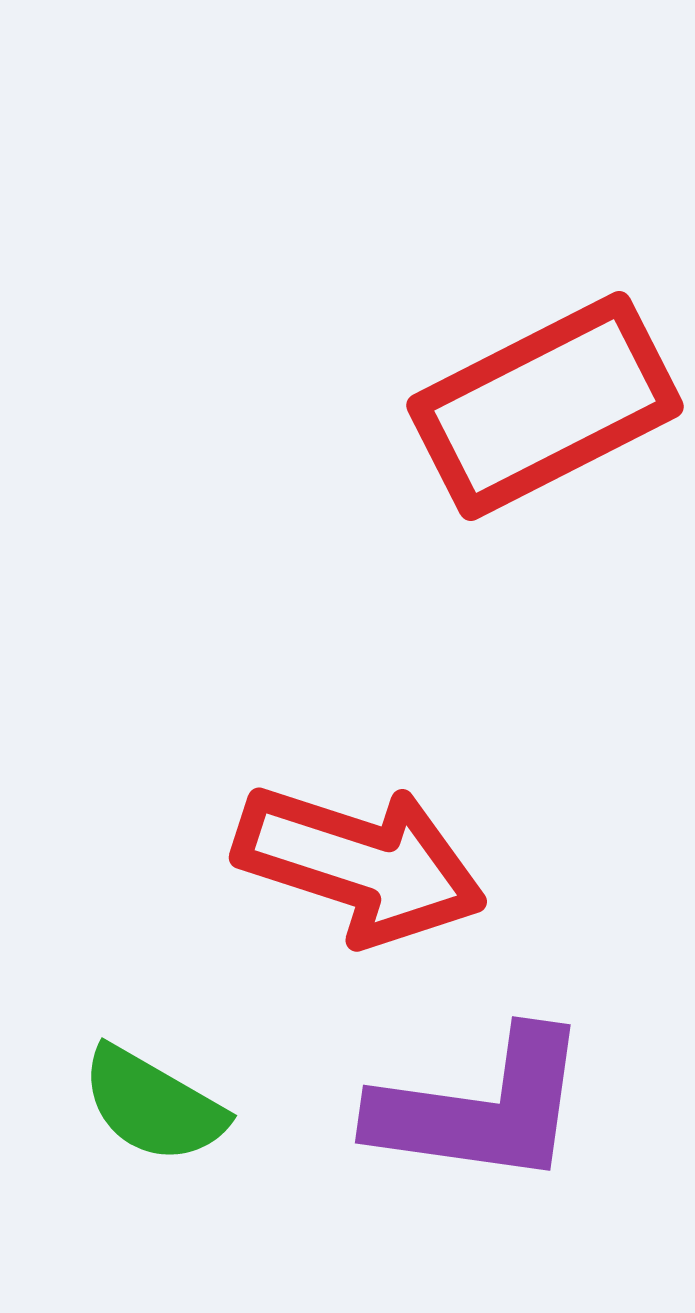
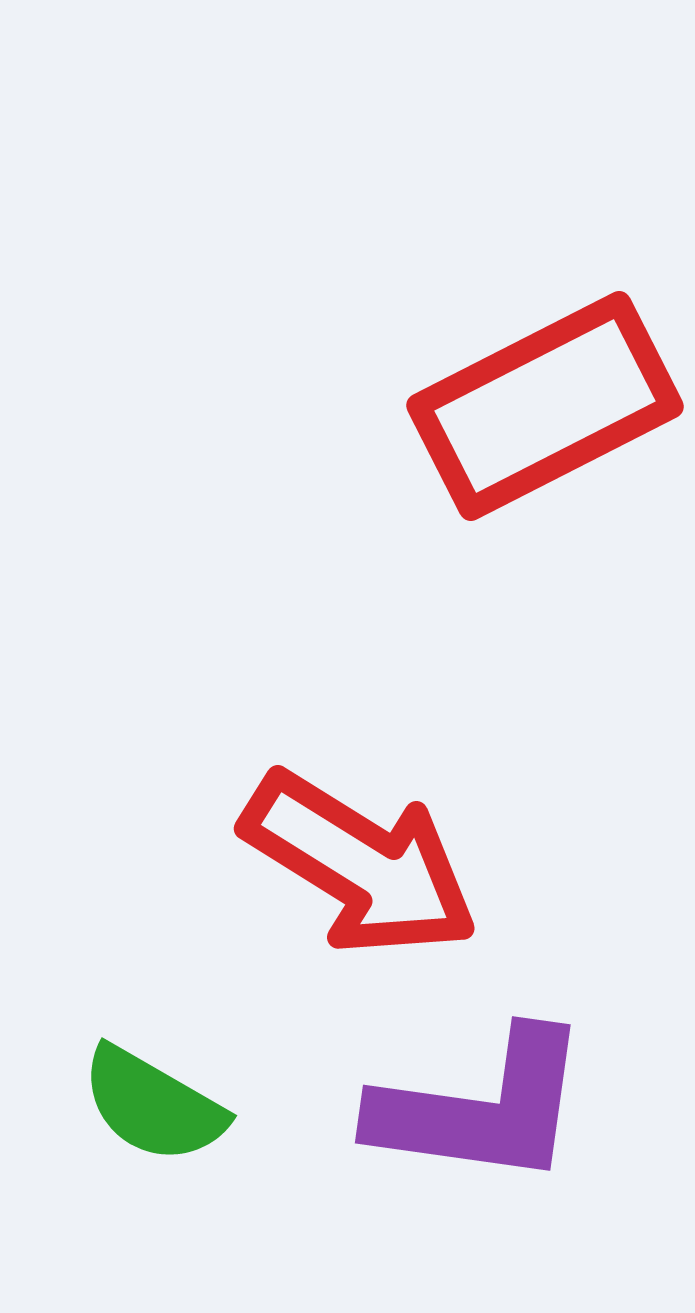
red arrow: rotated 14 degrees clockwise
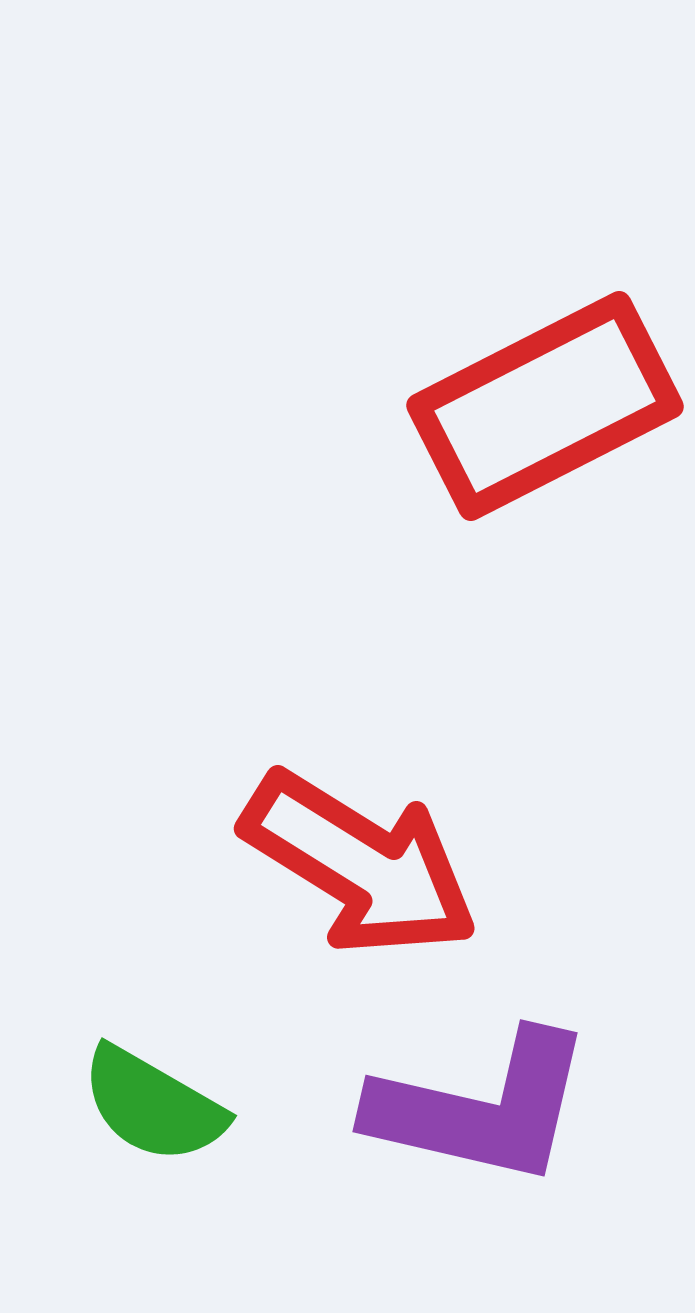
purple L-shape: rotated 5 degrees clockwise
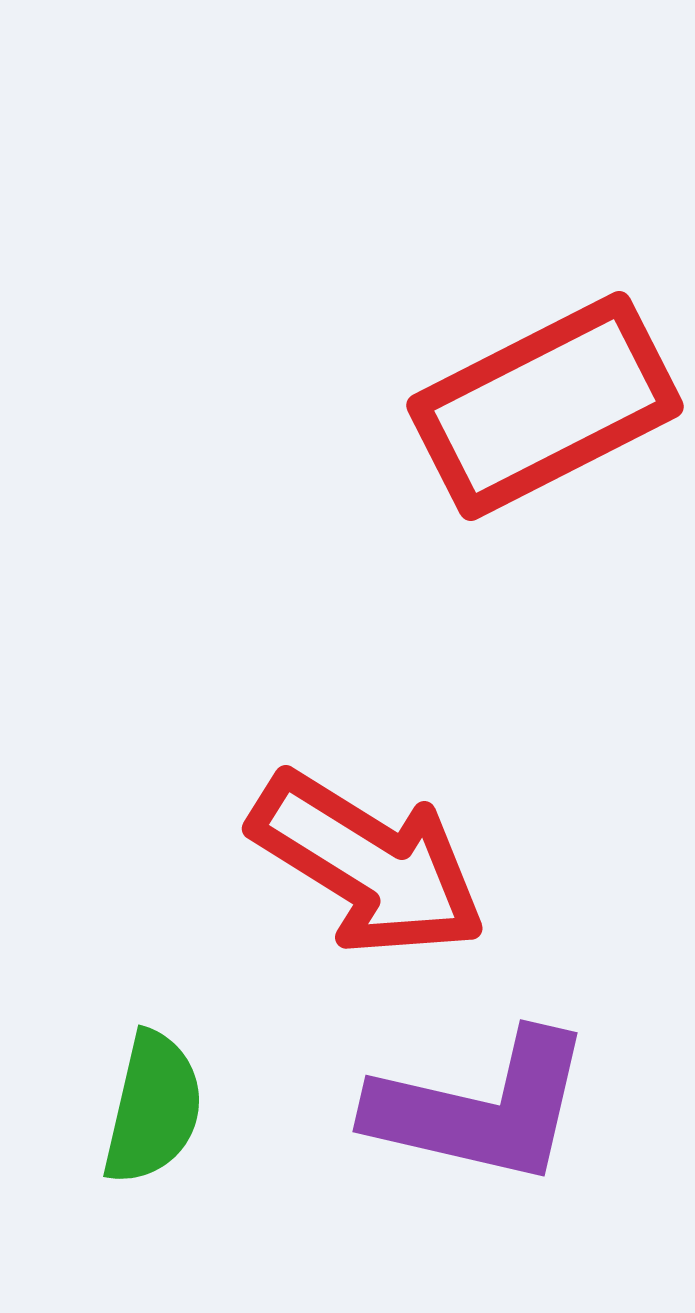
red arrow: moved 8 px right
green semicircle: moved 3 px down; rotated 107 degrees counterclockwise
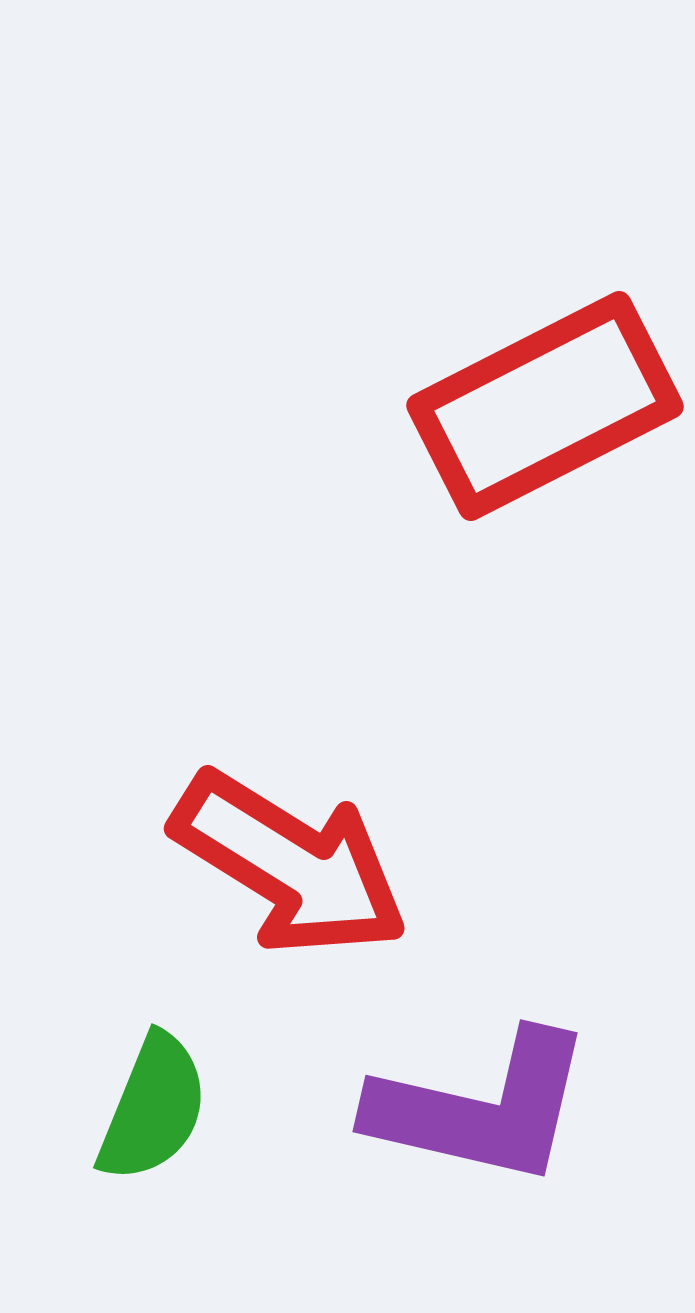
red arrow: moved 78 px left
green semicircle: rotated 9 degrees clockwise
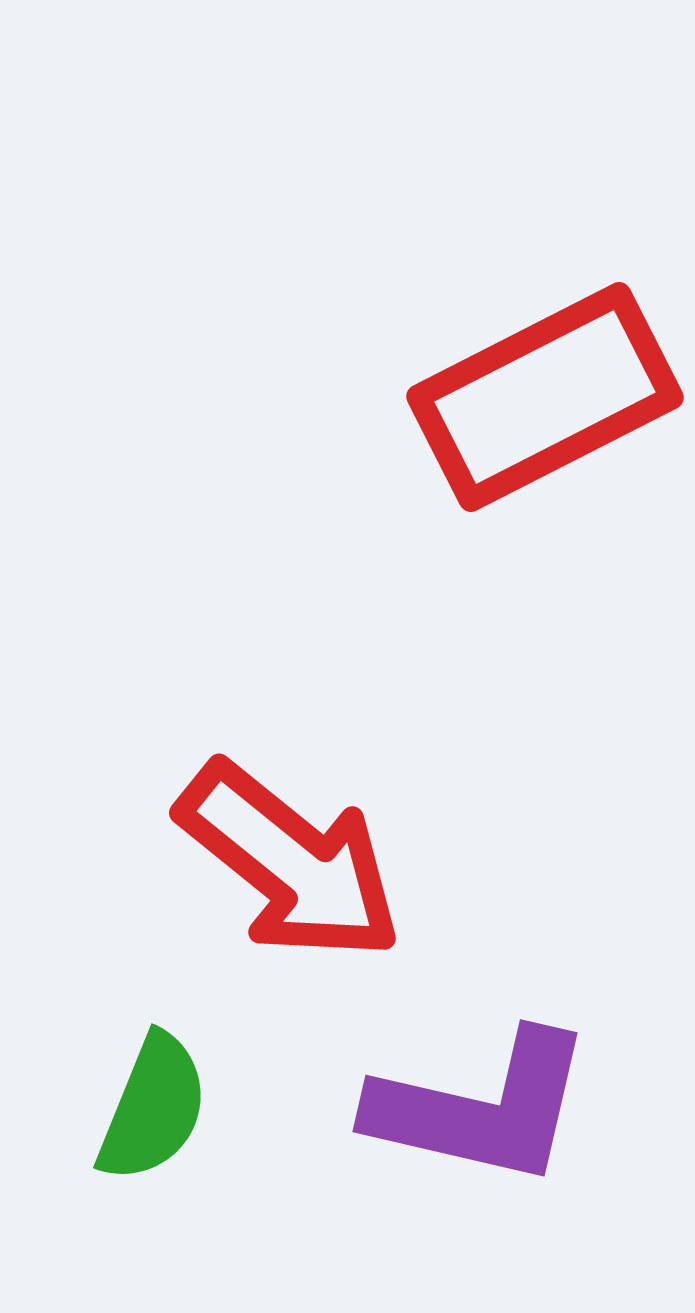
red rectangle: moved 9 px up
red arrow: moved 2 px up; rotated 7 degrees clockwise
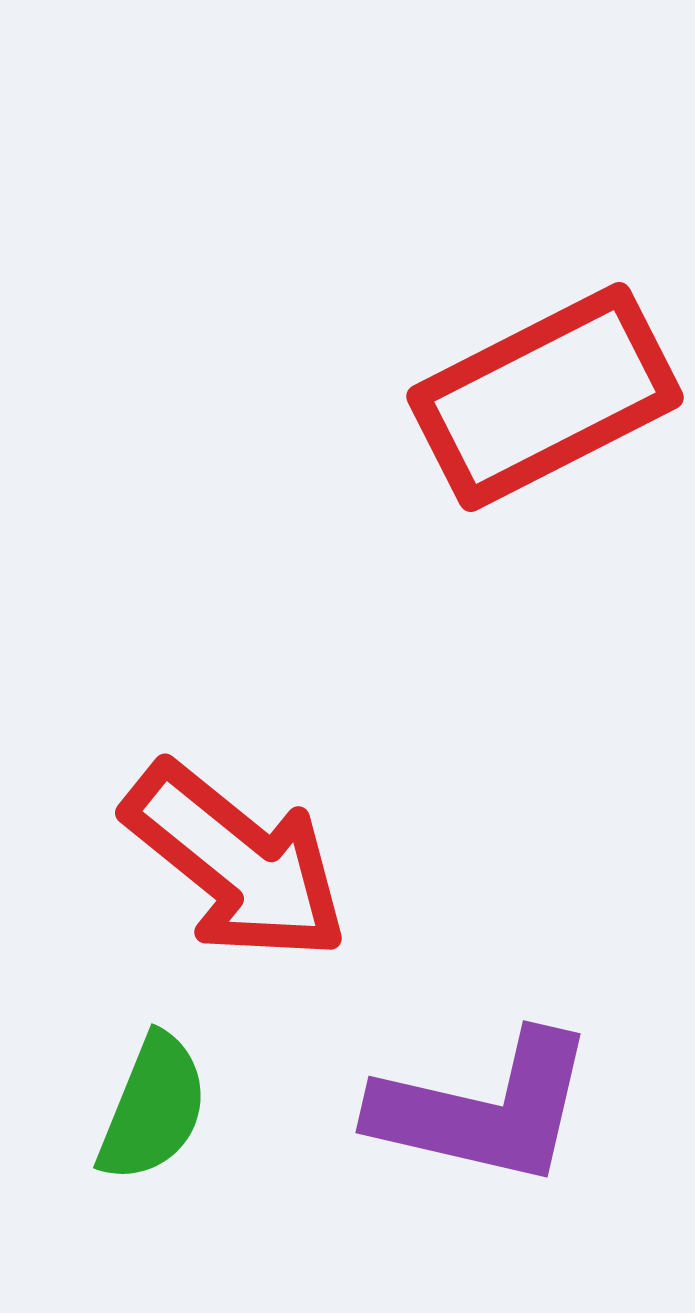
red arrow: moved 54 px left
purple L-shape: moved 3 px right, 1 px down
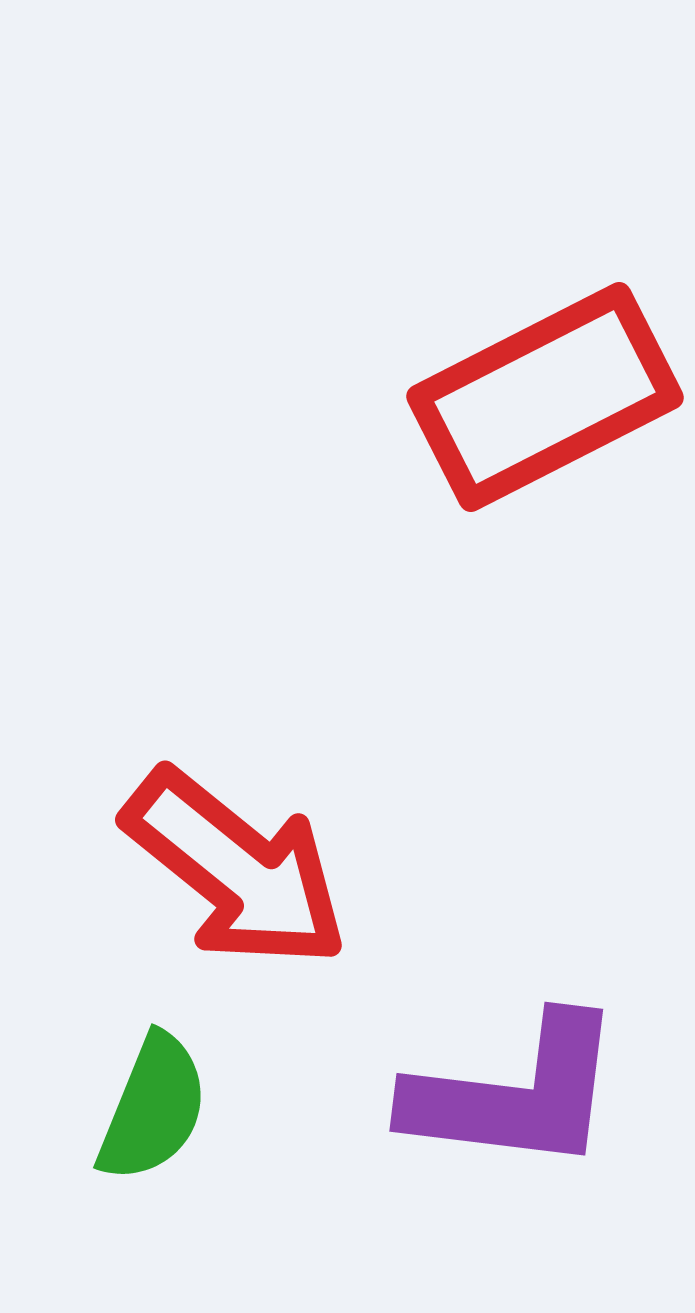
red arrow: moved 7 px down
purple L-shape: moved 31 px right, 15 px up; rotated 6 degrees counterclockwise
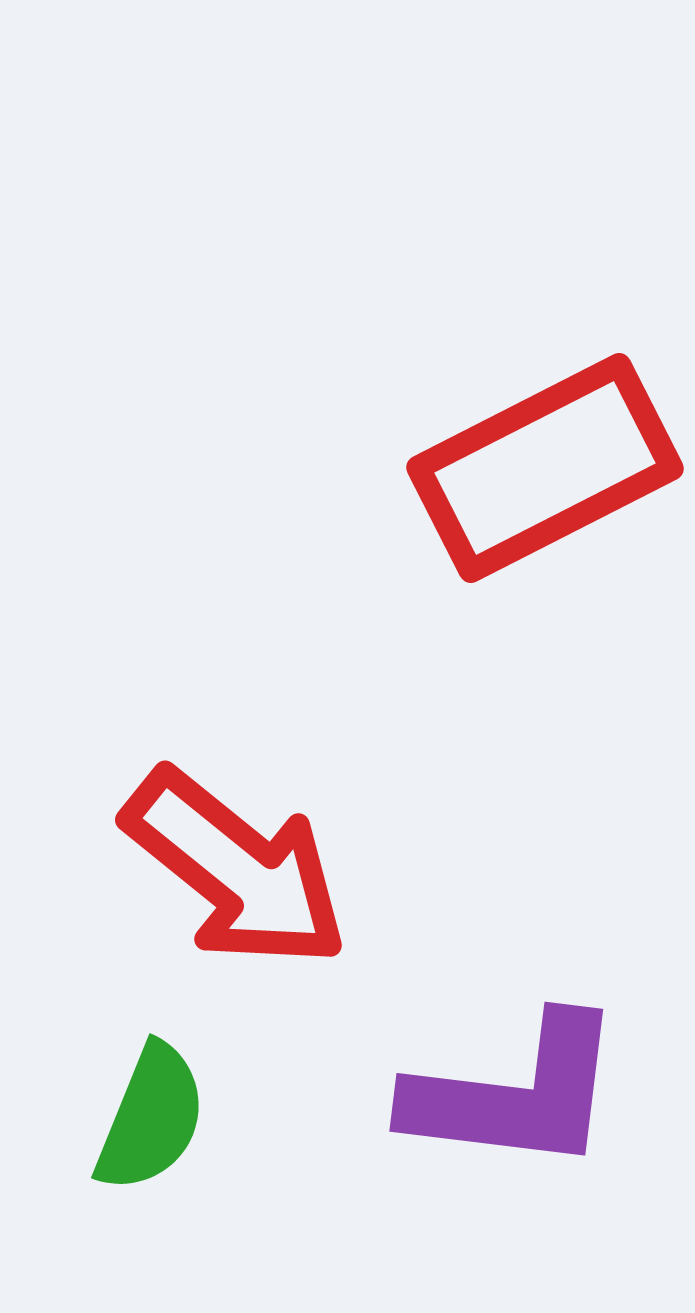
red rectangle: moved 71 px down
green semicircle: moved 2 px left, 10 px down
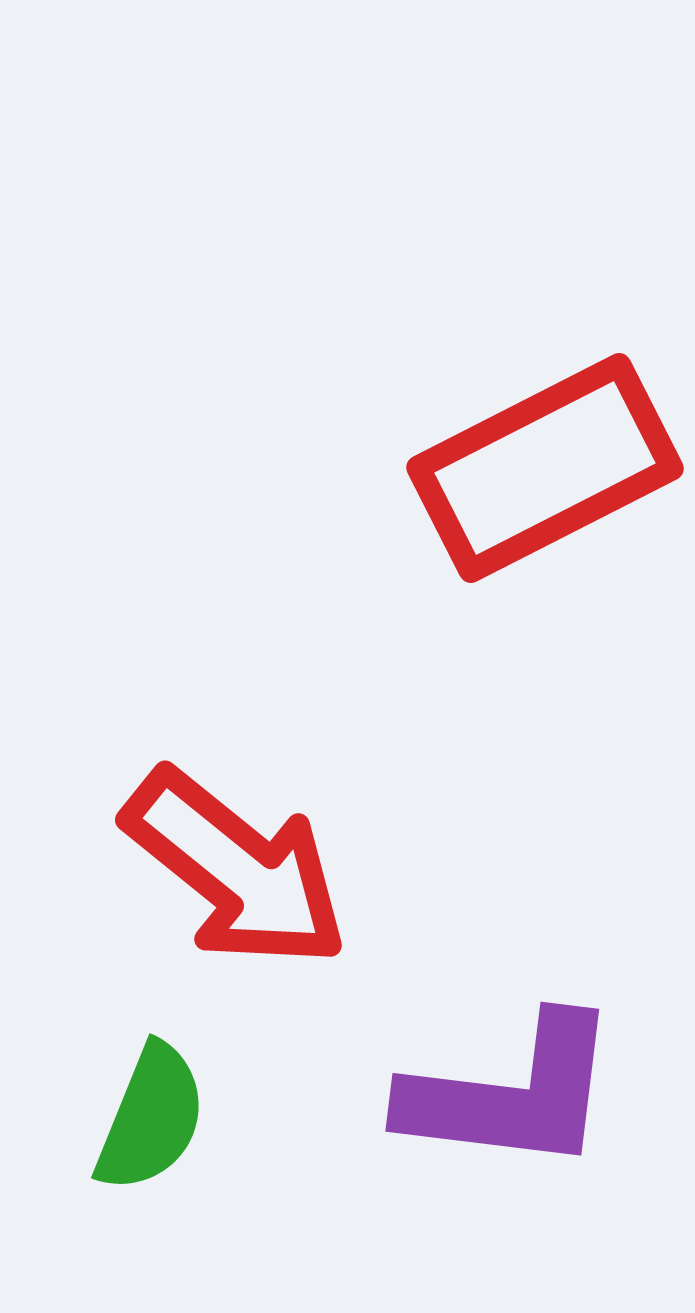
purple L-shape: moved 4 px left
